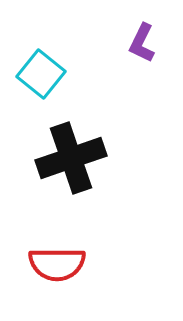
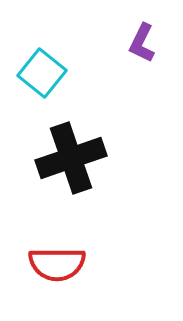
cyan square: moved 1 px right, 1 px up
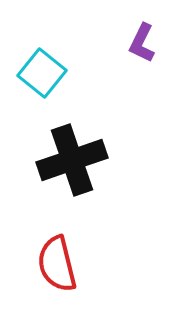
black cross: moved 1 px right, 2 px down
red semicircle: rotated 76 degrees clockwise
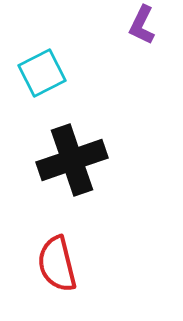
purple L-shape: moved 18 px up
cyan square: rotated 24 degrees clockwise
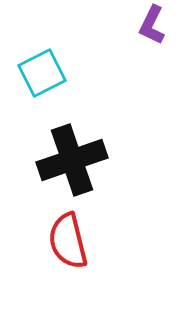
purple L-shape: moved 10 px right
red semicircle: moved 11 px right, 23 px up
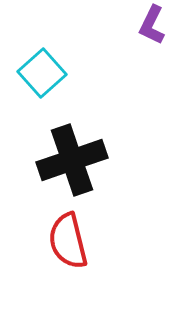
cyan square: rotated 15 degrees counterclockwise
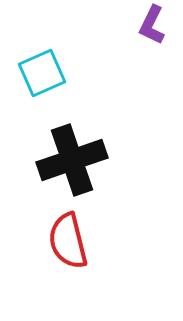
cyan square: rotated 18 degrees clockwise
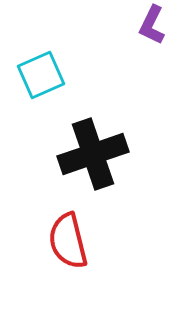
cyan square: moved 1 px left, 2 px down
black cross: moved 21 px right, 6 px up
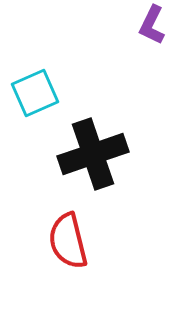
cyan square: moved 6 px left, 18 px down
